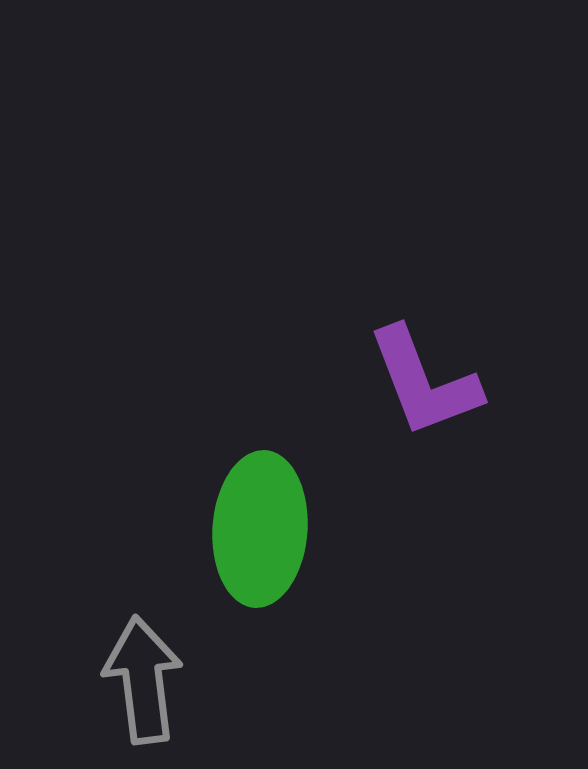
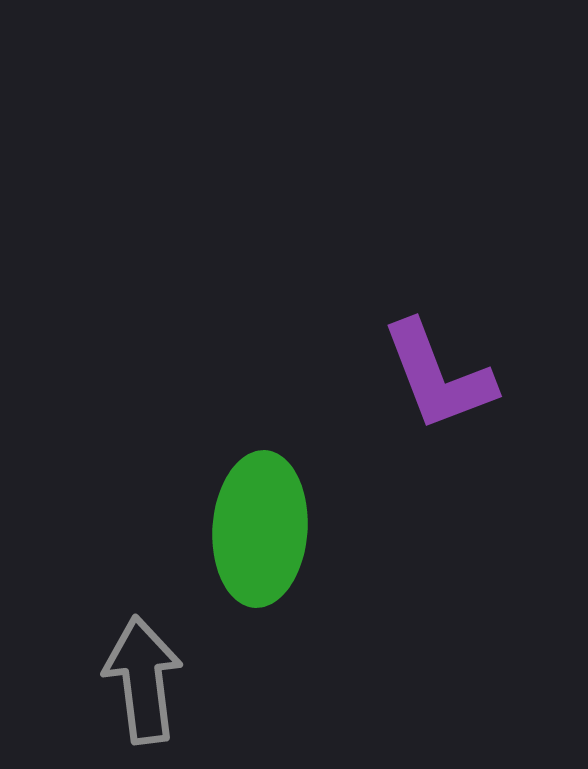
purple L-shape: moved 14 px right, 6 px up
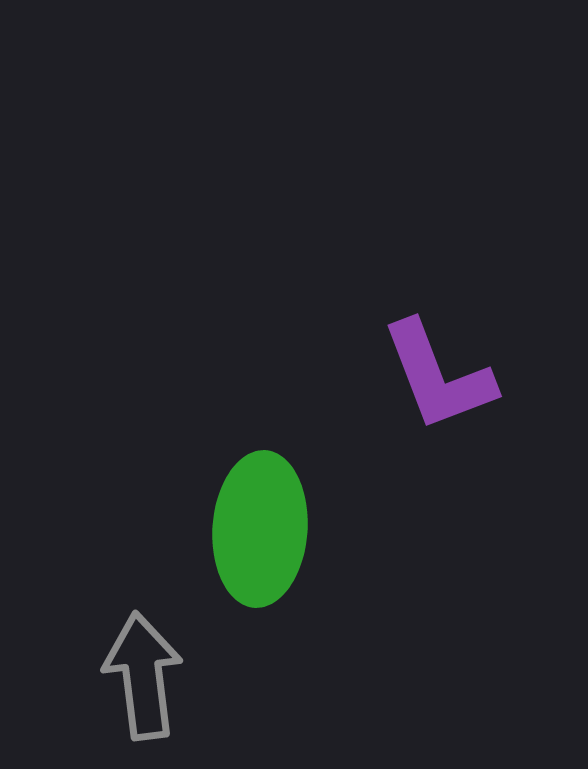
gray arrow: moved 4 px up
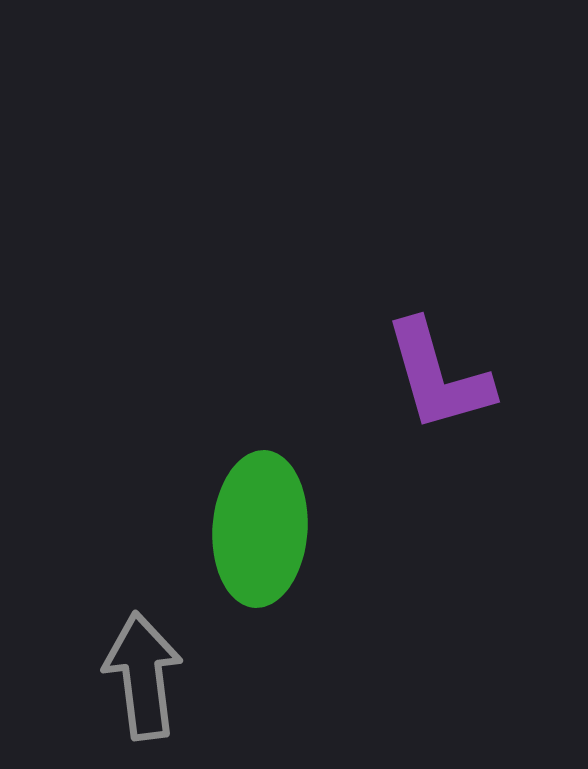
purple L-shape: rotated 5 degrees clockwise
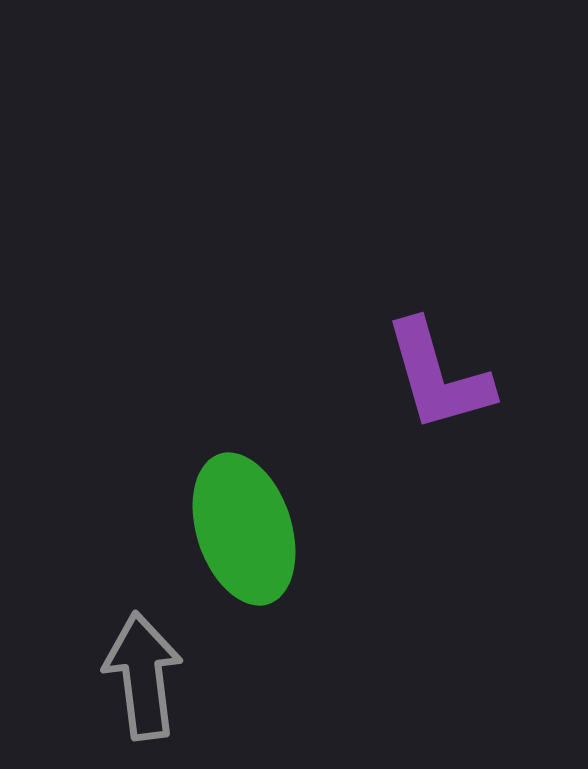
green ellipse: moved 16 px left; rotated 22 degrees counterclockwise
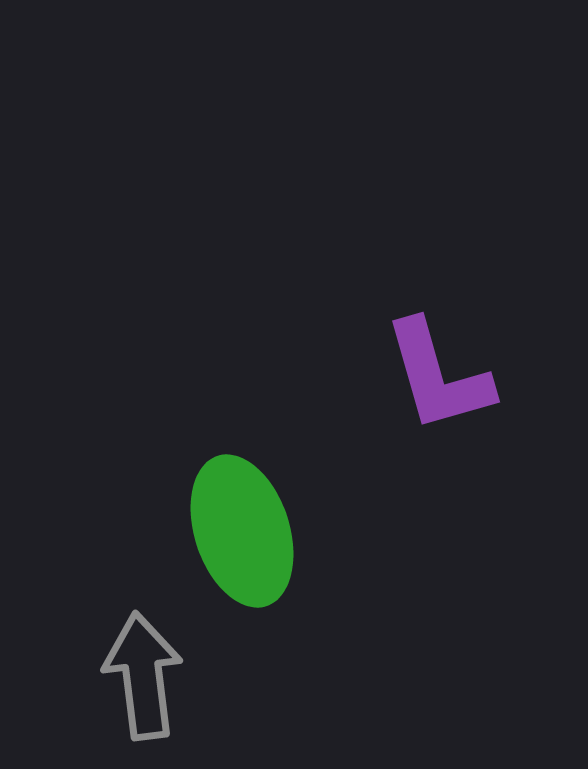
green ellipse: moved 2 px left, 2 px down
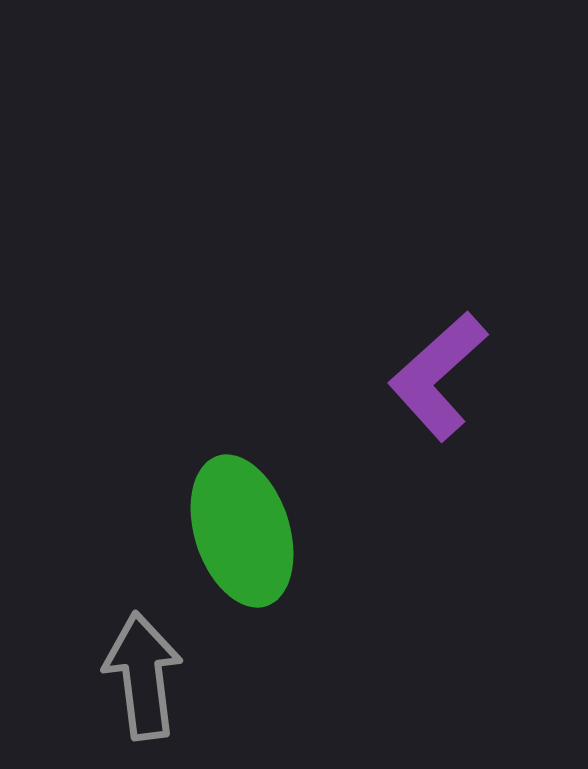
purple L-shape: rotated 64 degrees clockwise
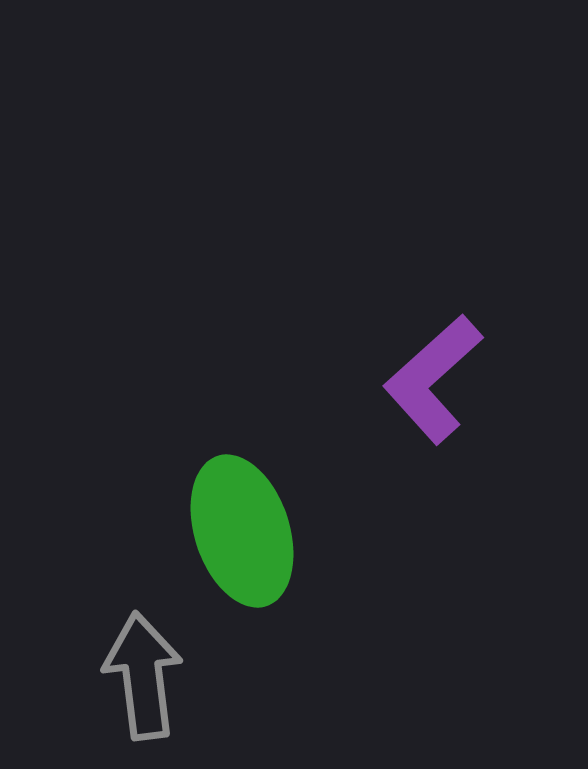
purple L-shape: moved 5 px left, 3 px down
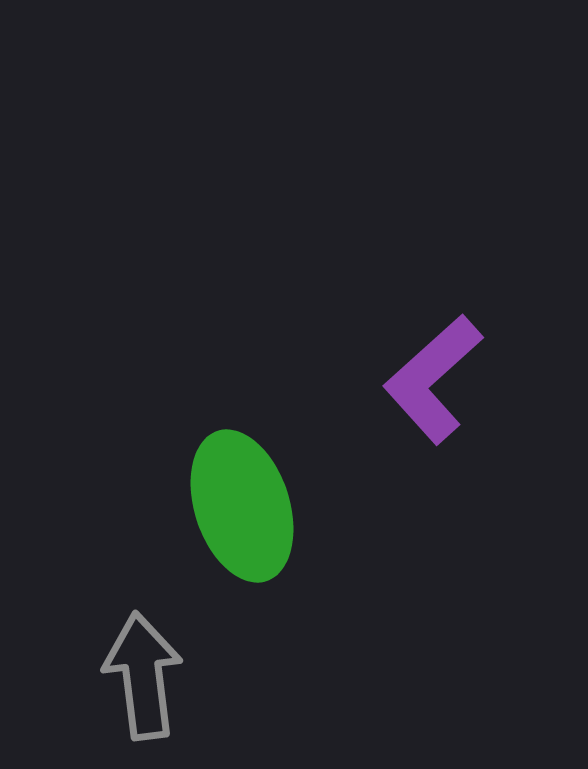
green ellipse: moved 25 px up
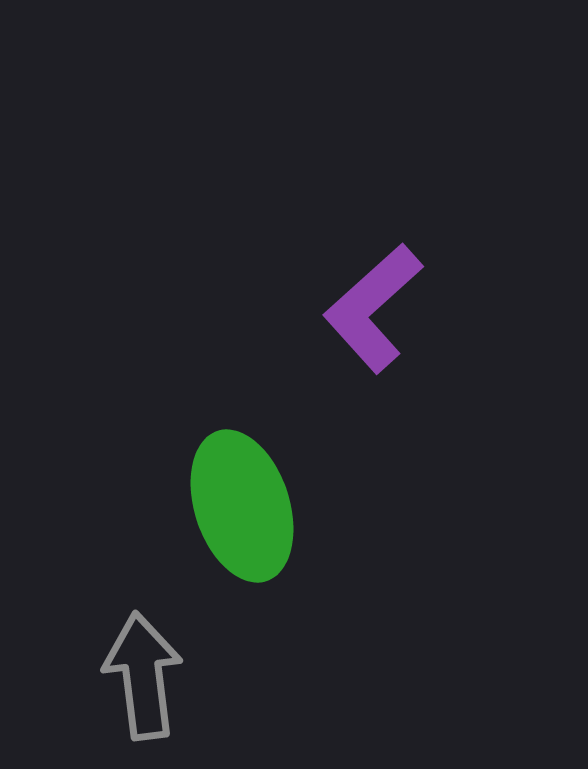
purple L-shape: moved 60 px left, 71 px up
